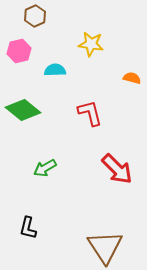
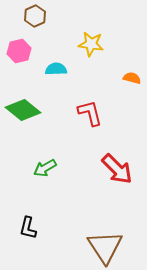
cyan semicircle: moved 1 px right, 1 px up
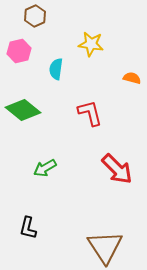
cyan semicircle: rotated 80 degrees counterclockwise
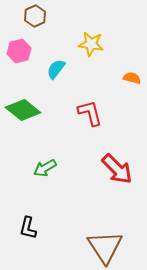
cyan semicircle: rotated 30 degrees clockwise
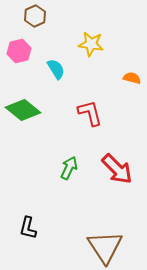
cyan semicircle: rotated 110 degrees clockwise
green arrow: moved 24 px right; rotated 145 degrees clockwise
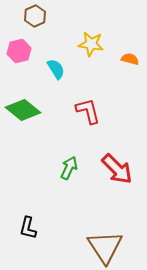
orange semicircle: moved 2 px left, 19 px up
red L-shape: moved 2 px left, 2 px up
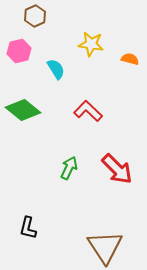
red L-shape: rotated 32 degrees counterclockwise
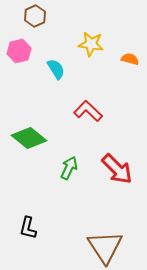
green diamond: moved 6 px right, 28 px down
